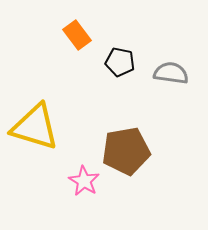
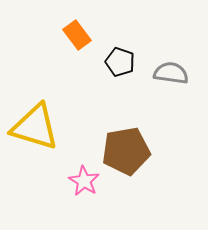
black pentagon: rotated 8 degrees clockwise
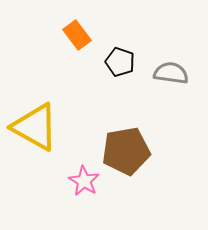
yellow triangle: rotated 12 degrees clockwise
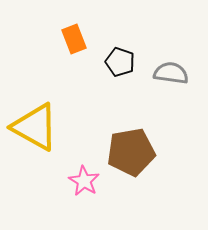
orange rectangle: moved 3 px left, 4 px down; rotated 16 degrees clockwise
brown pentagon: moved 5 px right, 1 px down
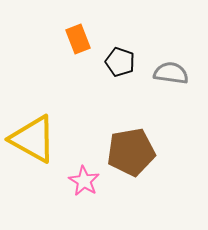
orange rectangle: moved 4 px right
yellow triangle: moved 2 px left, 12 px down
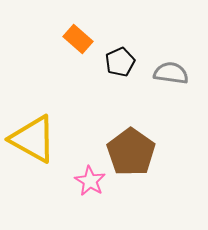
orange rectangle: rotated 28 degrees counterclockwise
black pentagon: rotated 28 degrees clockwise
brown pentagon: rotated 27 degrees counterclockwise
pink star: moved 6 px right
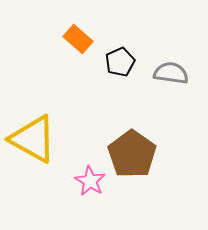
brown pentagon: moved 1 px right, 2 px down
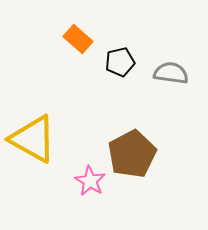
black pentagon: rotated 12 degrees clockwise
brown pentagon: rotated 9 degrees clockwise
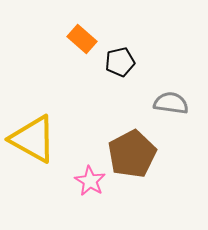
orange rectangle: moved 4 px right
gray semicircle: moved 30 px down
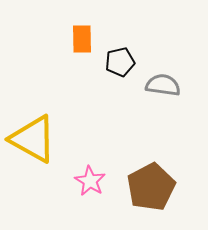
orange rectangle: rotated 48 degrees clockwise
gray semicircle: moved 8 px left, 18 px up
brown pentagon: moved 19 px right, 33 px down
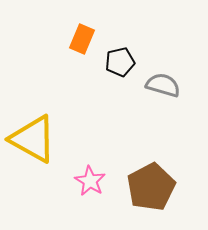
orange rectangle: rotated 24 degrees clockwise
gray semicircle: rotated 8 degrees clockwise
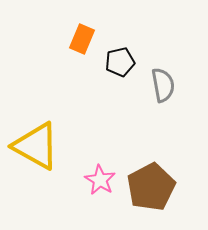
gray semicircle: rotated 64 degrees clockwise
yellow triangle: moved 3 px right, 7 px down
pink star: moved 10 px right, 1 px up
